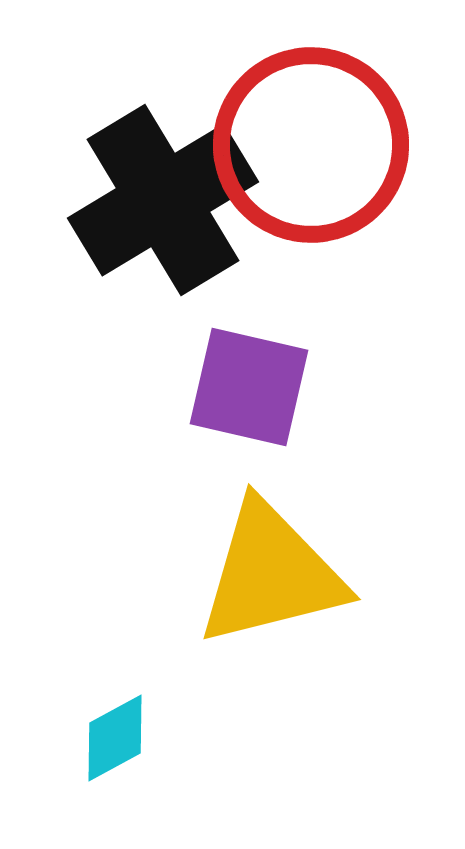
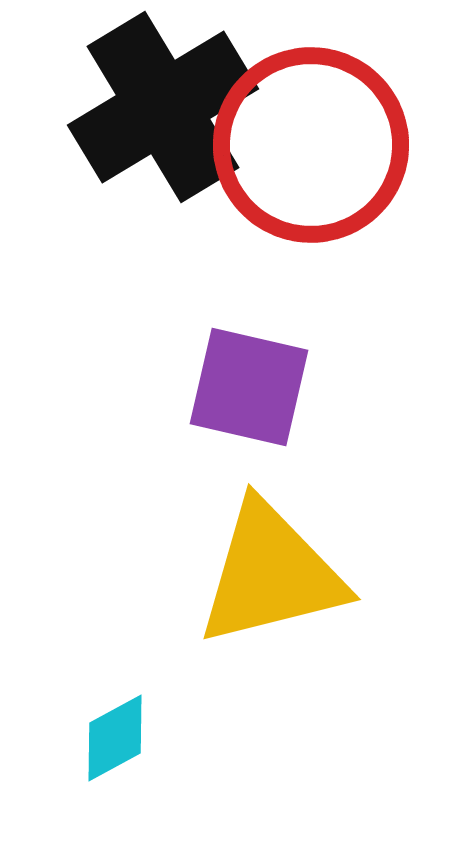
black cross: moved 93 px up
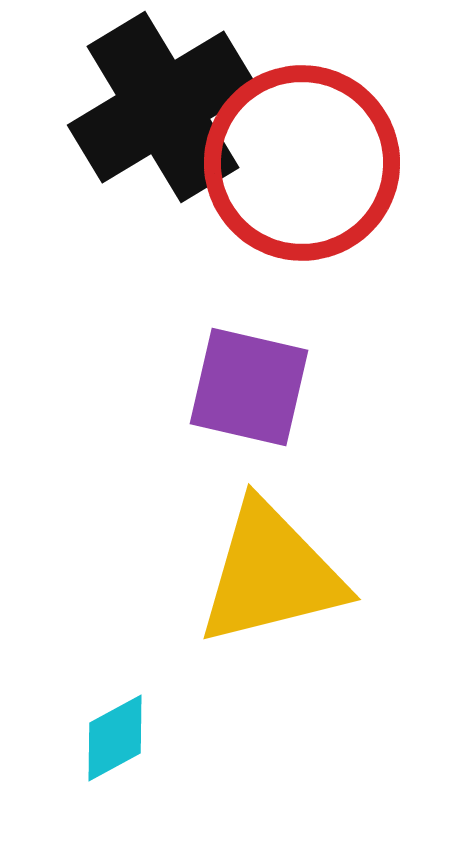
red circle: moved 9 px left, 18 px down
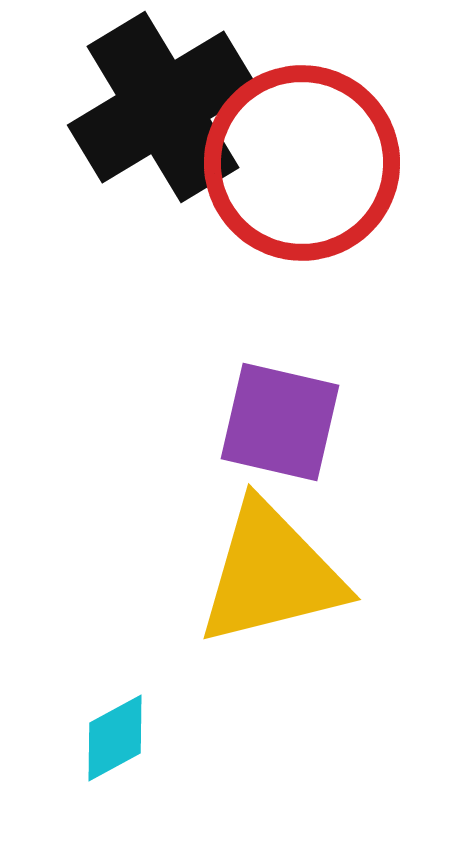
purple square: moved 31 px right, 35 px down
